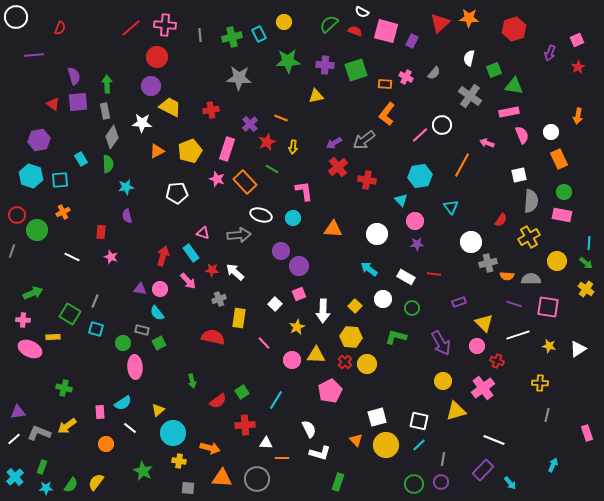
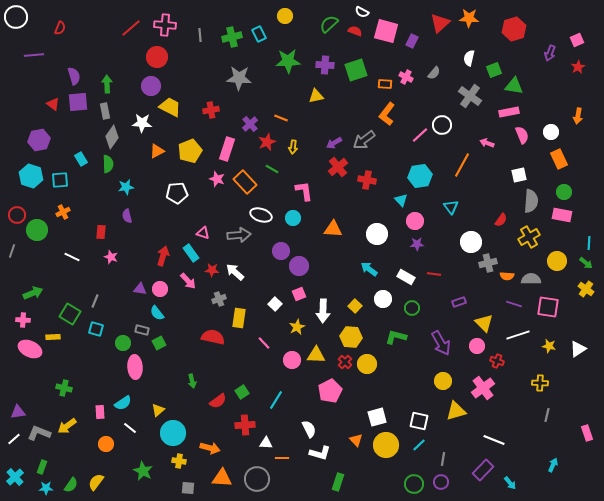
yellow circle at (284, 22): moved 1 px right, 6 px up
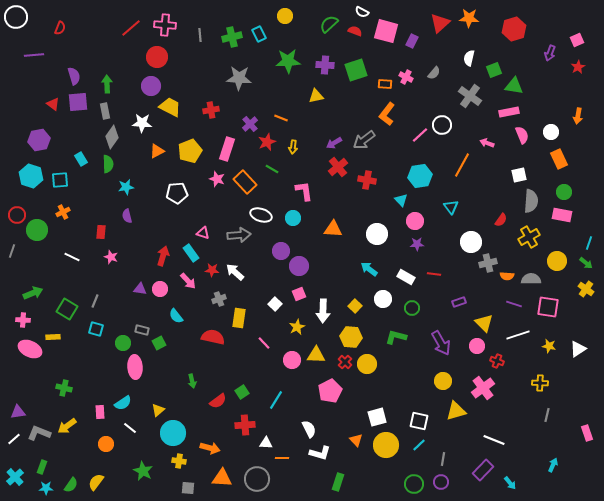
cyan line at (589, 243): rotated 16 degrees clockwise
cyan semicircle at (157, 313): moved 19 px right, 3 px down
green square at (70, 314): moved 3 px left, 5 px up
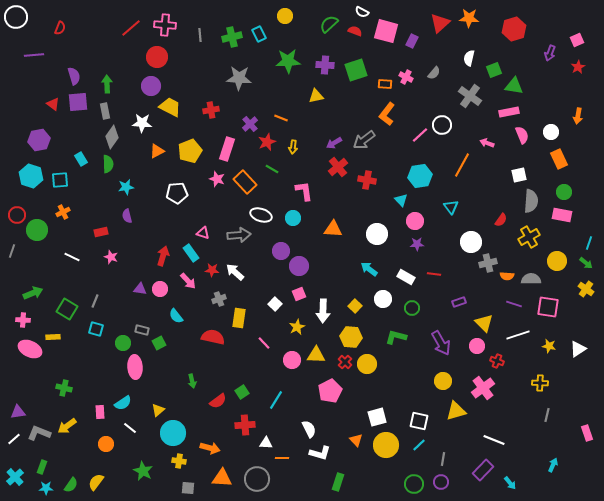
red rectangle at (101, 232): rotated 72 degrees clockwise
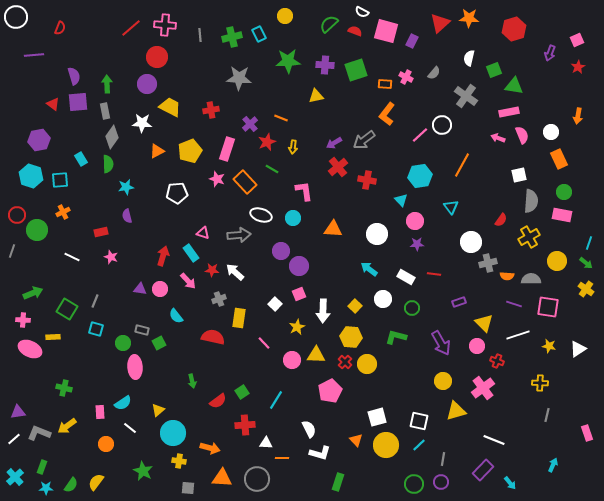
purple circle at (151, 86): moved 4 px left, 2 px up
gray cross at (470, 96): moved 4 px left
pink arrow at (487, 143): moved 11 px right, 5 px up
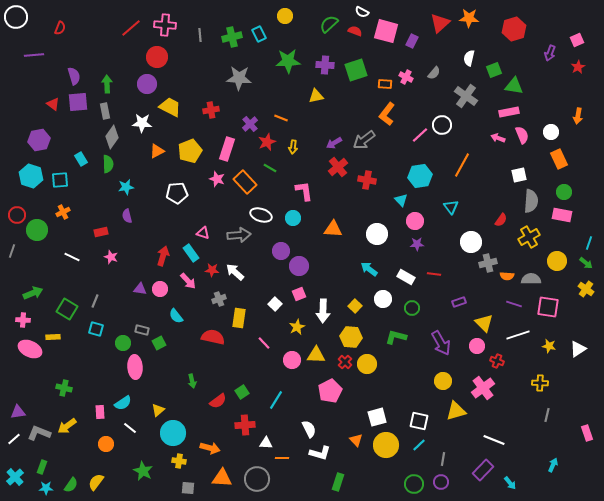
green line at (272, 169): moved 2 px left, 1 px up
